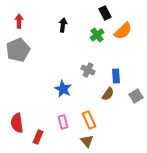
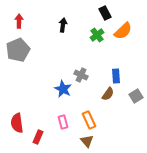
gray cross: moved 7 px left, 5 px down
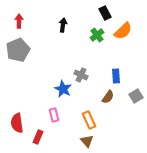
brown semicircle: moved 3 px down
pink rectangle: moved 9 px left, 7 px up
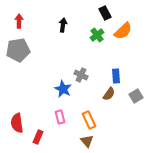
gray pentagon: rotated 15 degrees clockwise
brown semicircle: moved 1 px right, 3 px up
pink rectangle: moved 6 px right, 2 px down
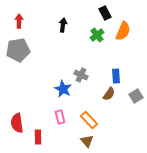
orange semicircle: rotated 24 degrees counterclockwise
orange rectangle: rotated 18 degrees counterclockwise
red rectangle: rotated 24 degrees counterclockwise
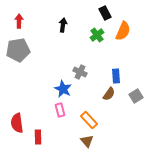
gray cross: moved 1 px left, 3 px up
pink rectangle: moved 7 px up
